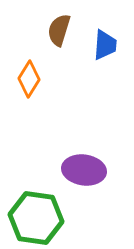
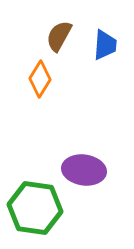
brown semicircle: moved 6 px down; rotated 12 degrees clockwise
orange diamond: moved 11 px right
green hexagon: moved 1 px left, 10 px up
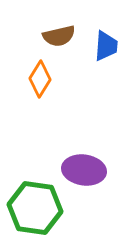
brown semicircle: rotated 132 degrees counterclockwise
blue trapezoid: moved 1 px right, 1 px down
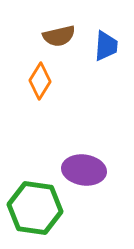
orange diamond: moved 2 px down
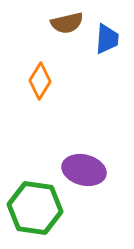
brown semicircle: moved 8 px right, 13 px up
blue trapezoid: moved 1 px right, 7 px up
purple ellipse: rotated 6 degrees clockwise
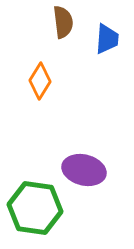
brown semicircle: moved 4 px left, 1 px up; rotated 84 degrees counterclockwise
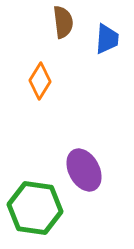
purple ellipse: rotated 48 degrees clockwise
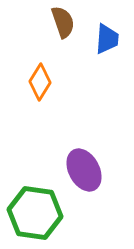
brown semicircle: rotated 12 degrees counterclockwise
orange diamond: moved 1 px down
green hexagon: moved 5 px down
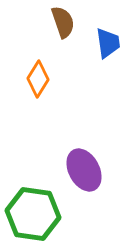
blue trapezoid: moved 1 px right, 4 px down; rotated 12 degrees counterclockwise
orange diamond: moved 2 px left, 3 px up
green hexagon: moved 2 px left, 1 px down
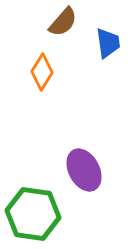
brown semicircle: rotated 60 degrees clockwise
orange diamond: moved 4 px right, 7 px up
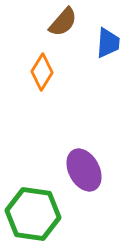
blue trapezoid: rotated 12 degrees clockwise
